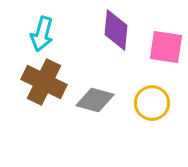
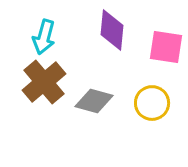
purple diamond: moved 4 px left
cyan arrow: moved 2 px right, 3 px down
brown cross: rotated 24 degrees clockwise
gray diamond: moved 1 px left, 1 px down
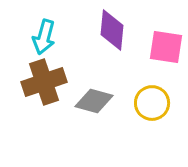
brown cross: rotated 21 degrees clockwise
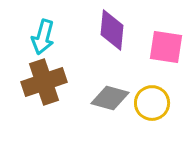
cyan arrow: moved 1 px left
gray diamond: moved 16 px right, 3 px up
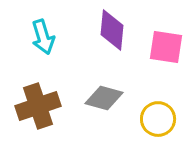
cyan arrow: rotated 32 degrees counterclockwise
brown cross: moved 6 px left, 24 px down
gray diamond: moved 6 px left
yellow circle: moved 6 px right, 16 px down
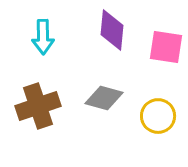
cyan arrow: rotated 16 degrees clockwise
yellow circle: moved 3 px up
